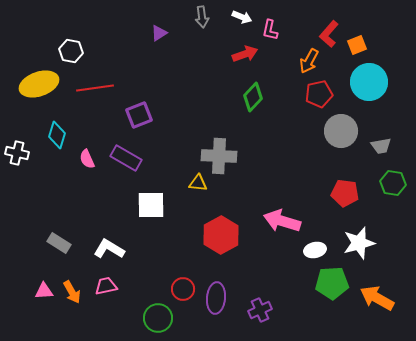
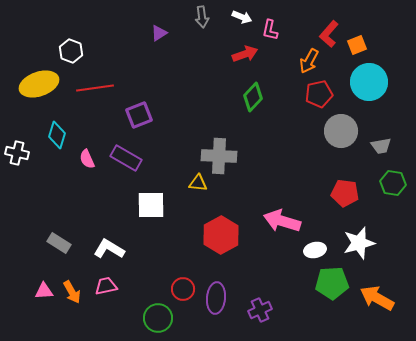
white hexagon at (71, 51): rotated 10 degrees clockwise
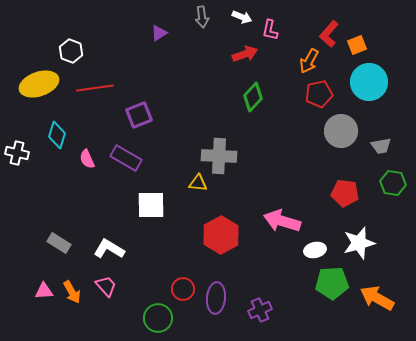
pink trapezoid at (106, 286): rotated 60 degrees clockwise
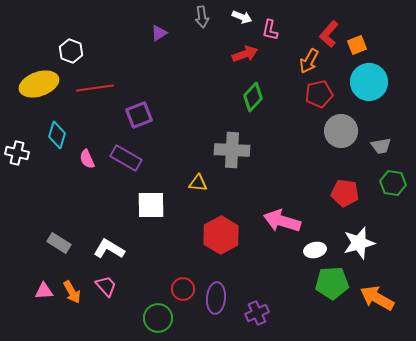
gray cross at (219, 156): moved 13 px right, 6 px up
purple cross at (260, 310): moved 3 px left, 3 px down
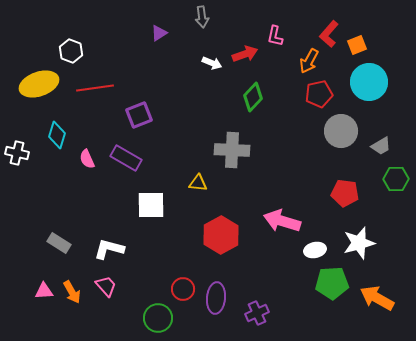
white arrow at (242, 17): moved 30 px left, 46 px down
pink L-shape at (270, 30): moved 5 px right, 6 px down
gray trapezoid at (381, 146): rotated 20 degrees counterclockwise
green hexagon at (393, 183): moved 3 px right, 4 px up; rotated 10 degrees counterclockwise
white L-shape at (109, 249): rotated 16 degrees counterclockwise
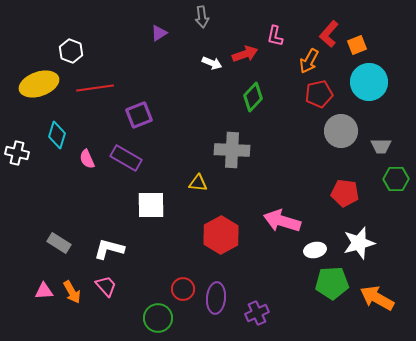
gray trapezoid at (381, 146): rotated 30 degrees clockwise
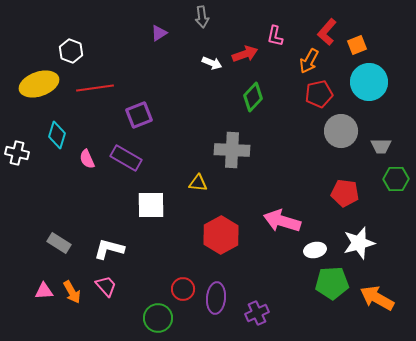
red L-shape at (329, 34): moved 2 px left, 2 px up
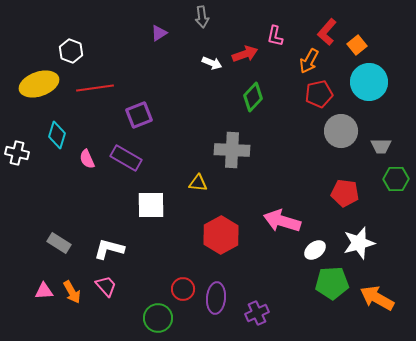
orange square at (357, 45): rotated 18 degrees counterclockwise
white ellipse at (315, 250): rotated 25 degrees counterclockwise
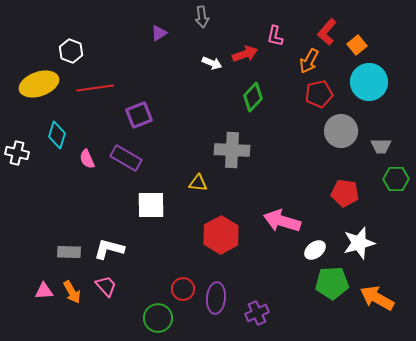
gray rectangle at (59, 243): moved 10 px right, 9 px down; rotated 30 degrees counterclockwise
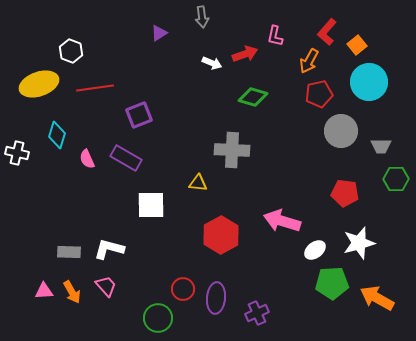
green diamond at (253, 97): rotated 64 degrees clockwise
